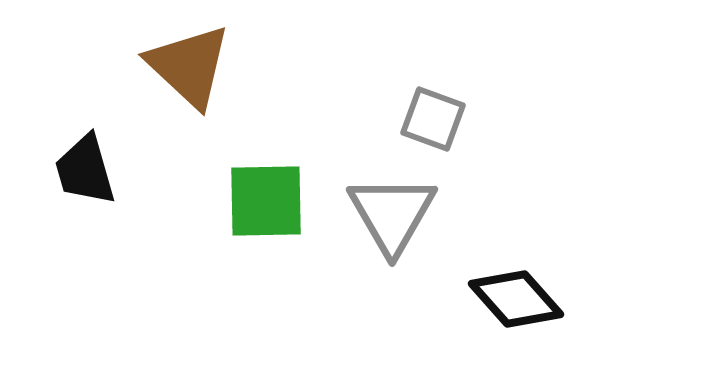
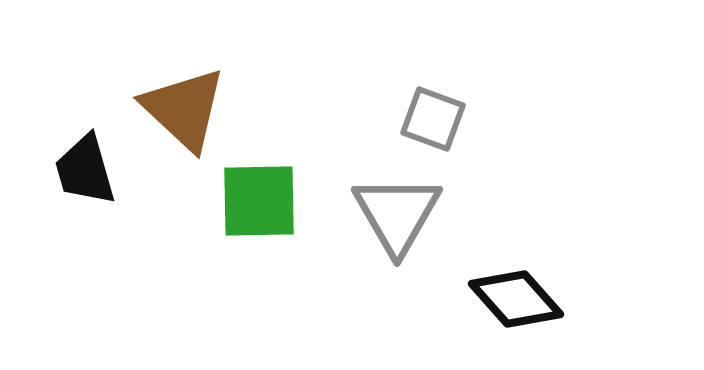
brown triangle: moved 5 px left, 43 px down
green square: moved 7 px left
gray triangle: moved 5 px right
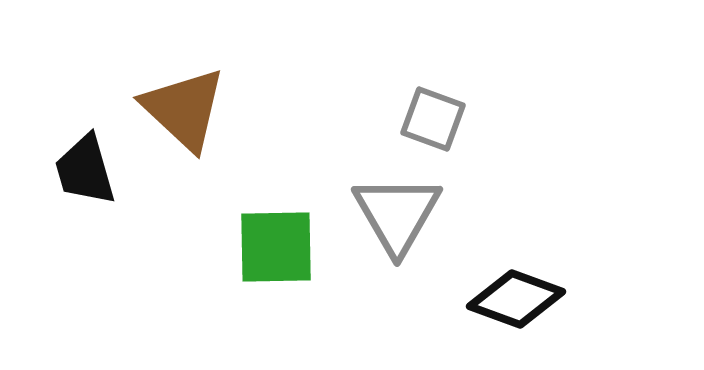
green square: moved 17 px right, 46 px down
black diamond: rotated 28 degrees counterclockwise
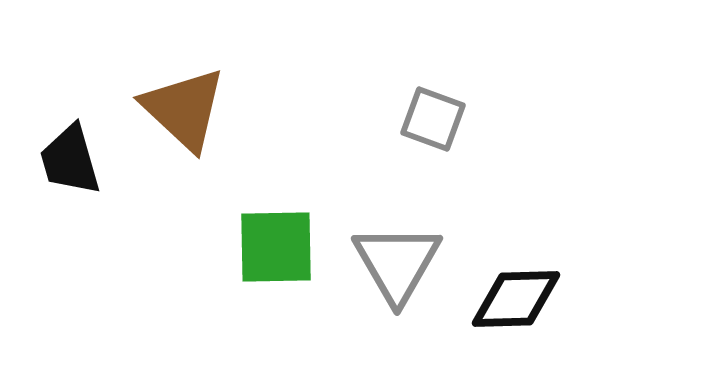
black trapezoid: moved 15 px left, 10 px up
gray triangle: moved 49 px down
black diamond: rotated 22 degrees counterclockwise
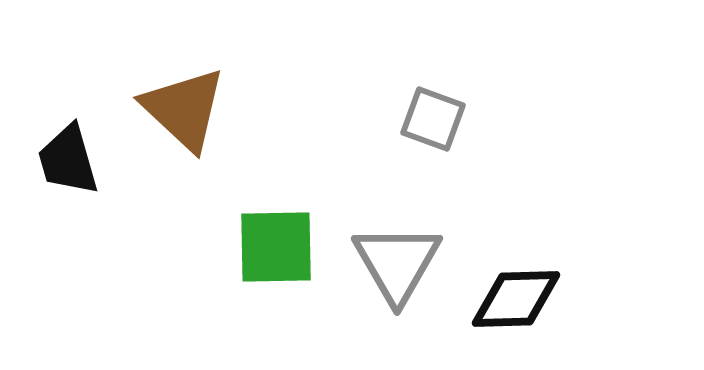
black trapezoid: moved 2 px left
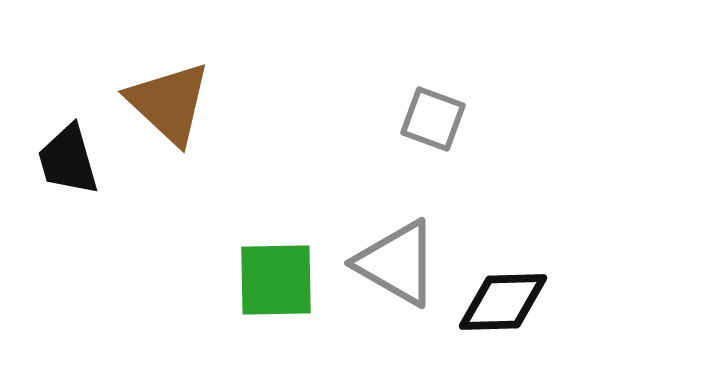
brown triangle: moved 15 px left, 6 px up
green square: moved 33 px down
gray triangle: rotated 30 degrees counterclockwise
black diamond: moved 13 px left, 3 px down
